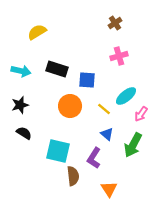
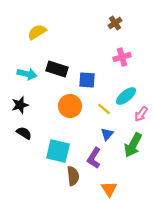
pink cross: moved 3 px right, 1 px down
cyan arrow: moved 6 px right, 3 px down
blue triangle: rotated 32 degrees clockwise
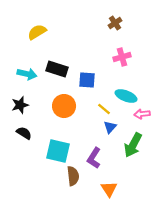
cyan ellipse: rotated 60 degrees clockwise
orange circle: moved 6 px left
pink arrow: moved 1 px right; rotated 49 degrees clockwise
blue triangle: moved 3 px right, 7 px up
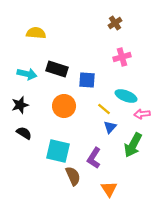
yellow semicircle: moved 1 px left, 1 px down; rotated 36 degrees clockwise
brown semicircle: rotated 18 degrees counterclockwise
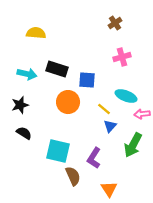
orange circle: moved 4 px right, 4 px up
blue triangle: moved 1 px up
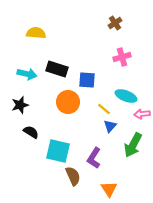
black semicircle: moved 7 px right, 1 px up
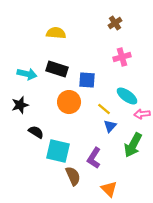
yellow semicircle: moved 20 px right
cyan ellipse: moved 1 px right; rotated 15 degrees clockwise
orange circle: moved 1 px right
black semicircle: moved 5 px right
orange triangle: rotated 12 degrees counterclockwise
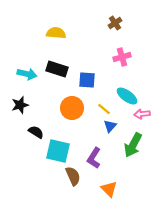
orange circle: moved 3 px right, 6 px down
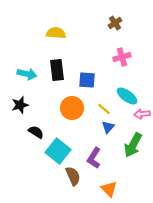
black rectangle: moved 1 px down; rotated 65 degrees clockwise
blue triangle: moved 2 px left, 1 px down
cyan square: rotated 25 degrees clockwise
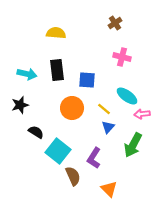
pink cross: rotated 30 degrees clockwise
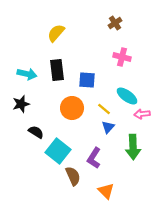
yellow semicircle: rotated 54 degrees counterclockwise
black star: moved 1 px right, 1 px up
green arrow: moved 2 px down; rotated 30 degrees counterclockwise
orange triangle: moved 3 px left, 2 px down
